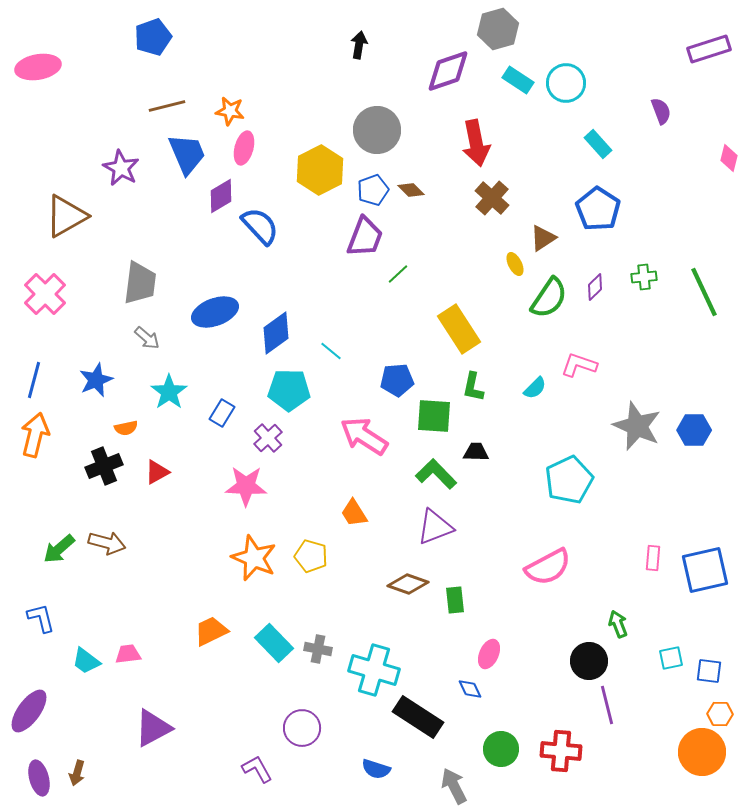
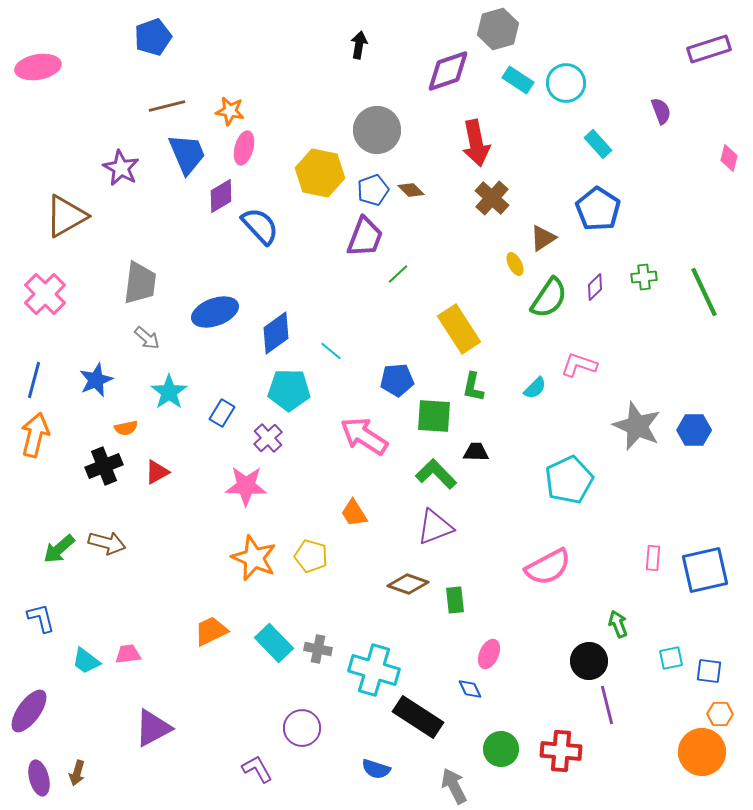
yellow hexagon at (320, 170): moved 3 px down; rotated 21 degrees counterclockwise
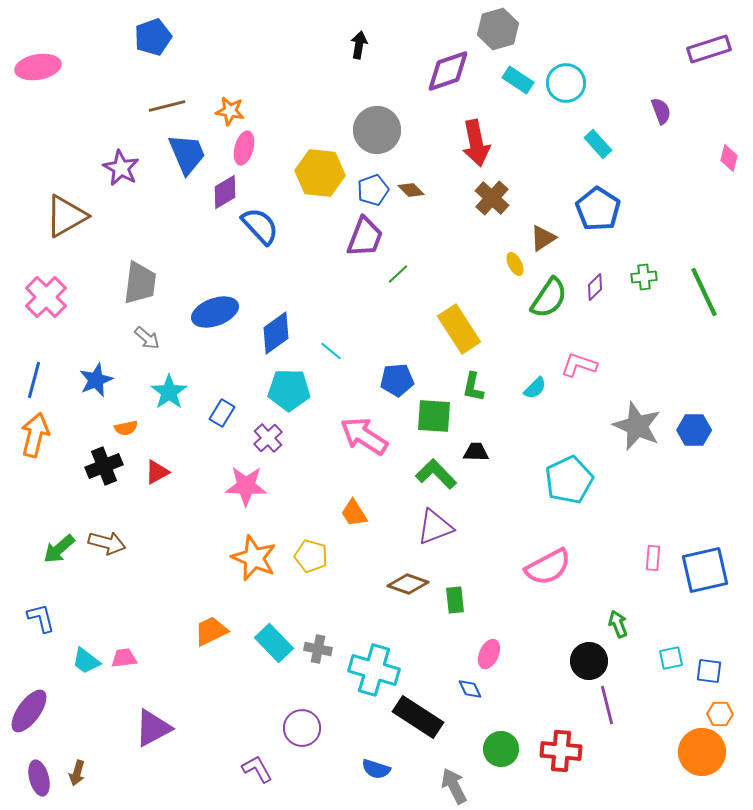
yellow hexagon at (320, 173): rotated 6 degrees counterclockwise
purple diamond at (221, 196): moved 4 px right, 4 px up
pink cross at (45, 294): moved 1 px right, 3 px down
pink trapezoid at (128, 654): moved 4 px left, 4 px down
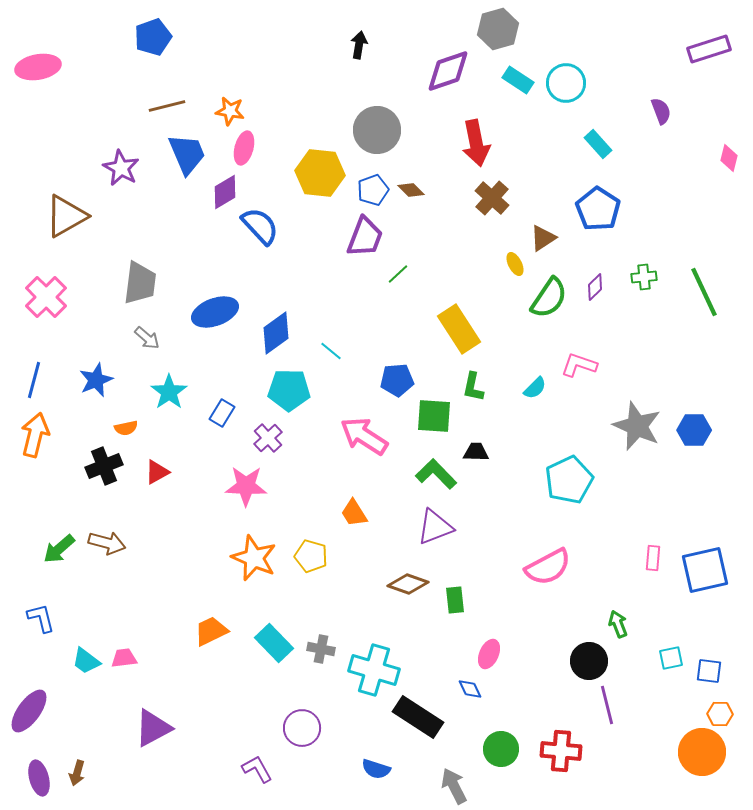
gray cross at (318, 649): moved 3 px right
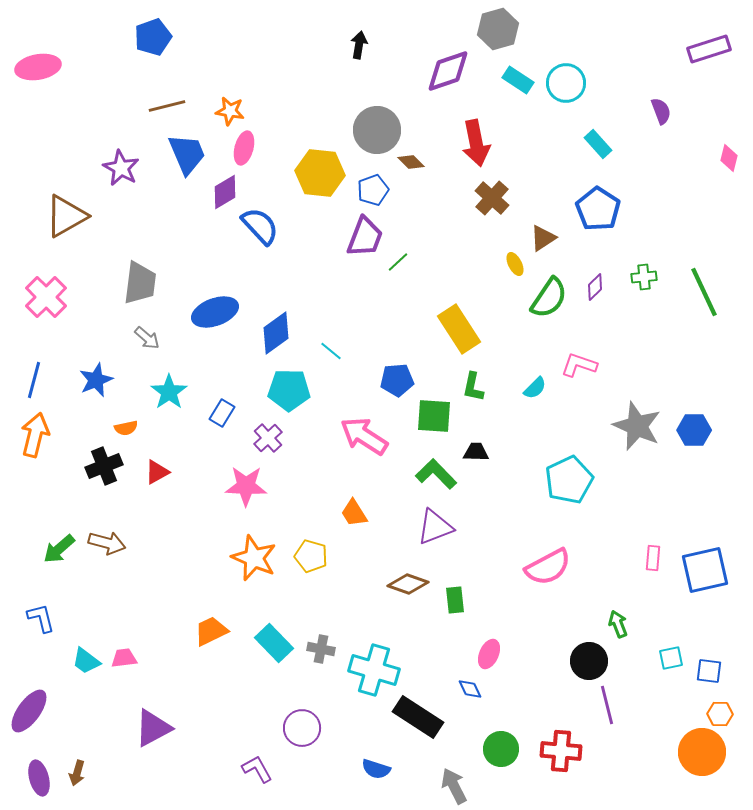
brown diamond at (411, 190): moved 28 px up
green line at (398, 274): moved 12 px up
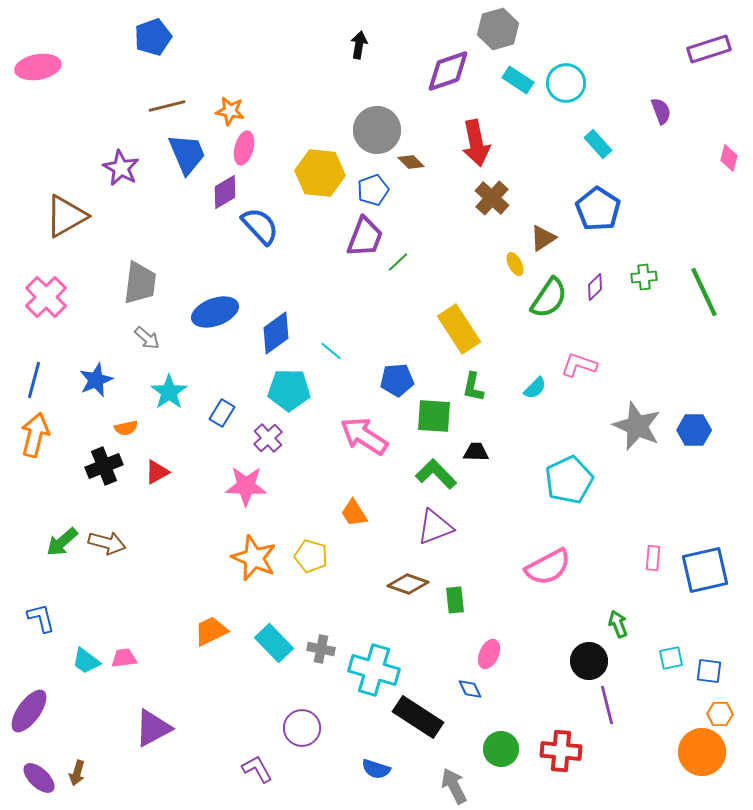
green arrow at (59, 549): moved 3 px right, 7 px up
purple ellipse at (39, 778): rotated 32 degrees counterclockwise
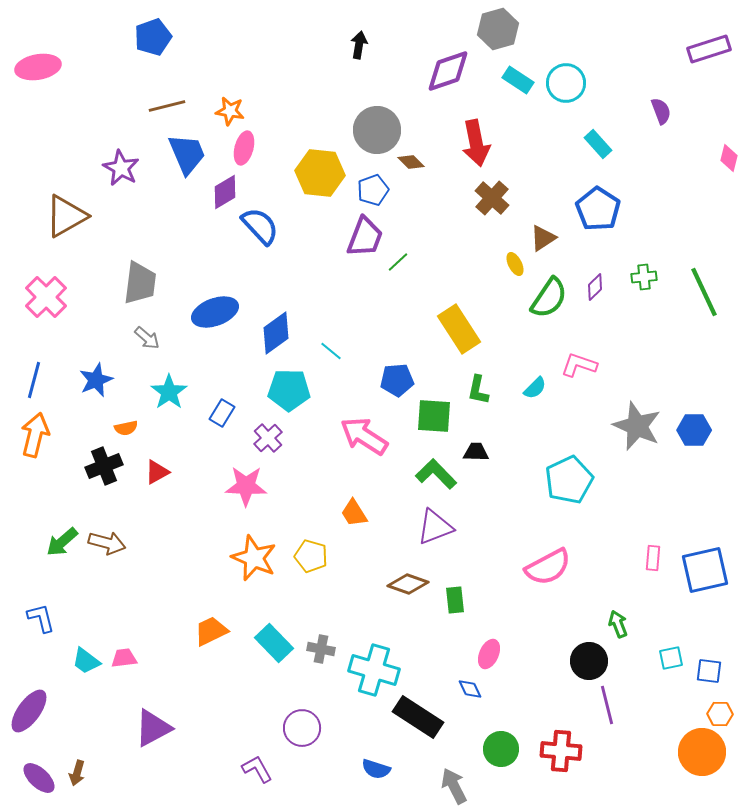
green L-shape at (473, 387): moved 5 px right, 3 px down
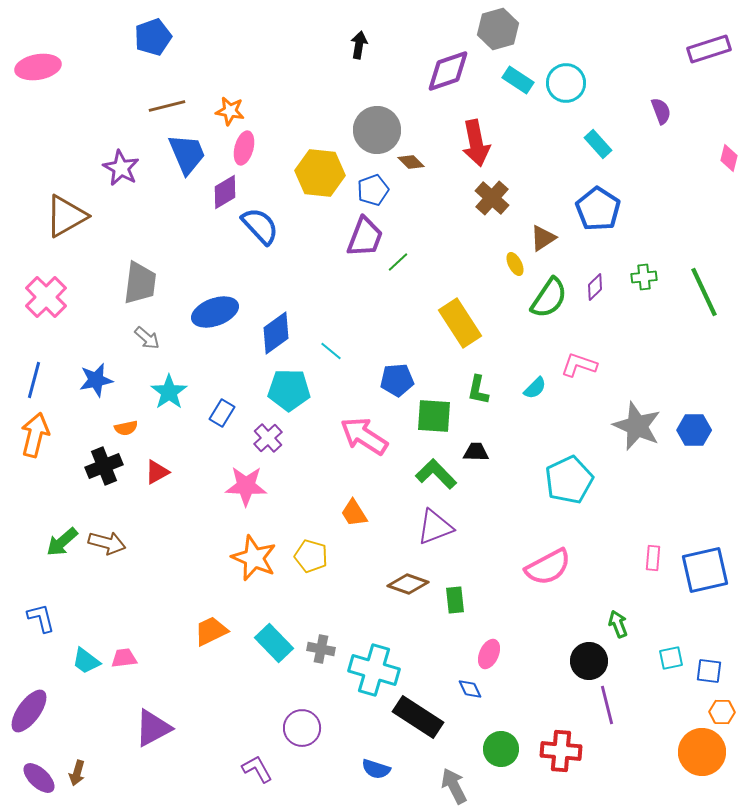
yellow rectangle at (459, 329): moved 1 px right, 6 px up
blue star at (96, 380): rotated 12 degrees clockwise
orange hexagon at (720, 714): moved 2 px right, 2 px up
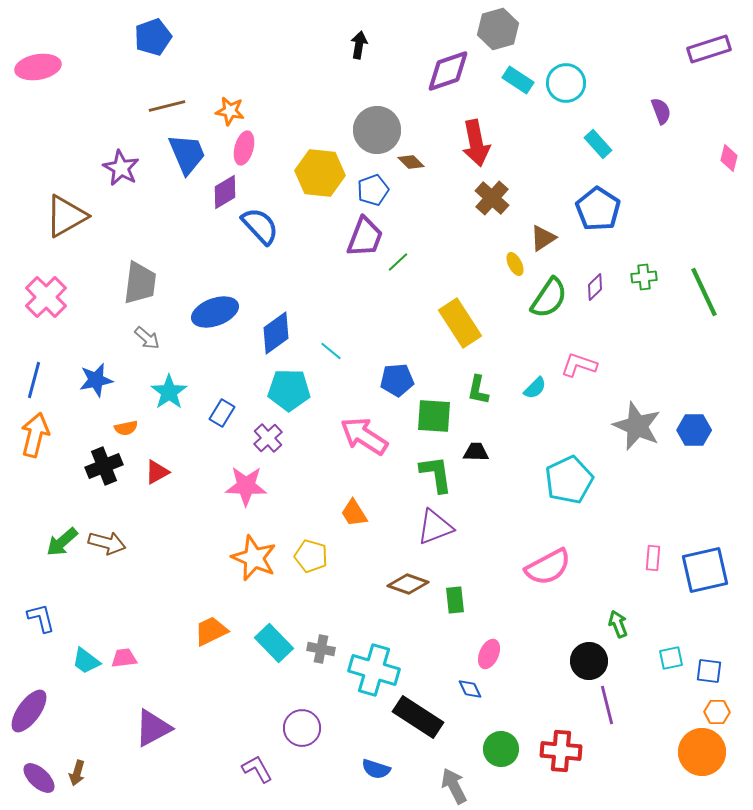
green L-shape at (436, 474): rotated 36 degrees clockwise
orange hexagon at (722, 712): moved 5 px left
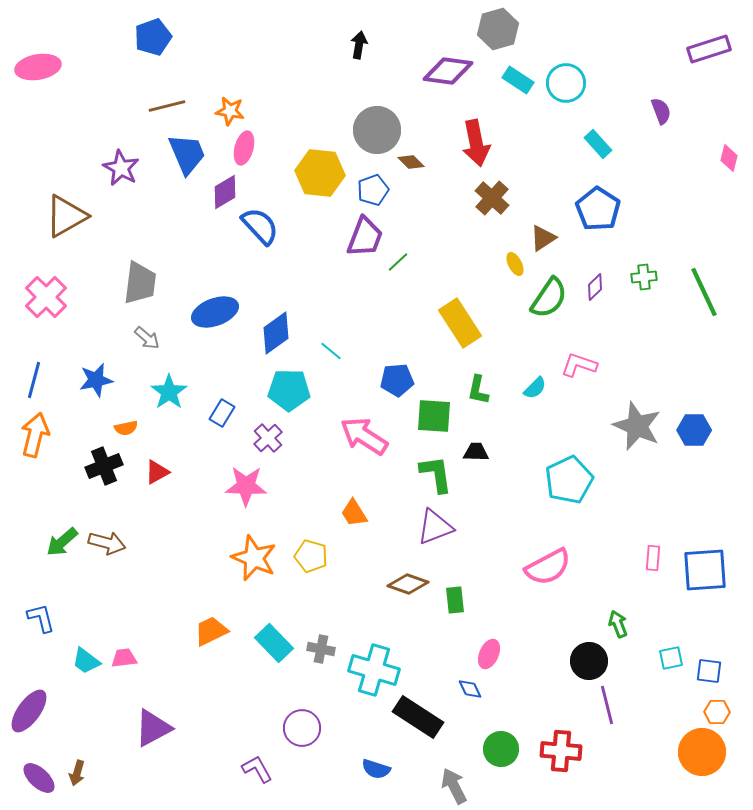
purple diamond at (448, 71): rotated 27 degrees clockwise
blue square at (705, 570): rotated 9 degrees clockwise
